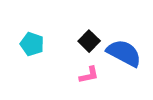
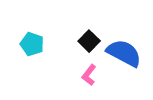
pink L-shape: rotated 140 degrees clockwise
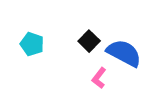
pink L-shape: moved 10 px right, 3 px down
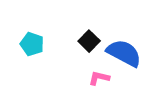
pink L-shape: rotated 65 degrees clockwise
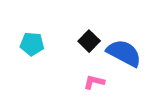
cyan pentagon: rotated 15 degrees counterclockwise
pink L-shape: moved 5 px left, 4 px down
